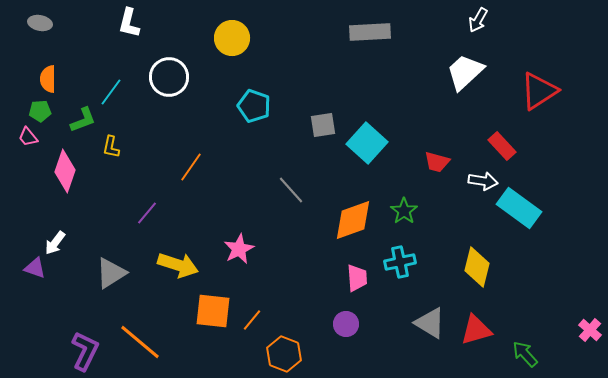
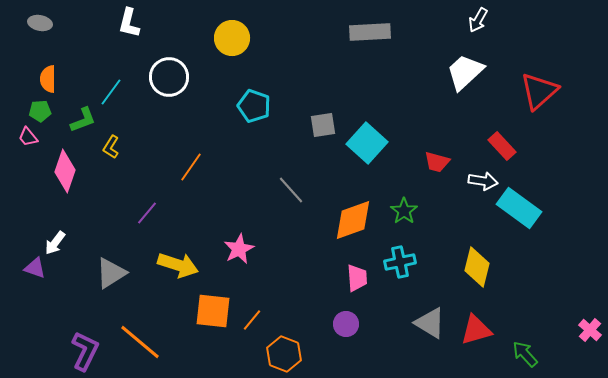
red triangle at (539, 91): rotated 9 degrees counterclockwise
yellow L-shape at (111, 147): rotated 20 degrees clockwise
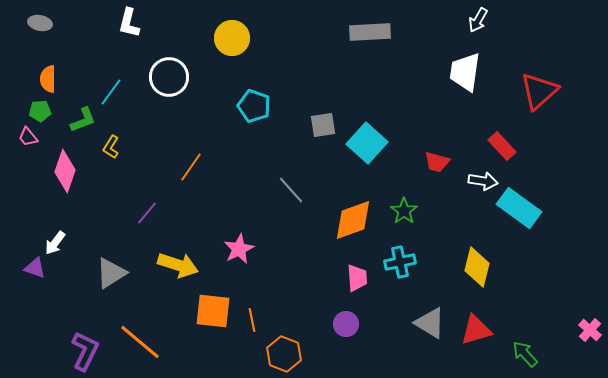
white trapezoid at (465, 72): rotated 39 degrees counterclockwise
orange line at (252, 320): rotated 50 degrees counterclockwise
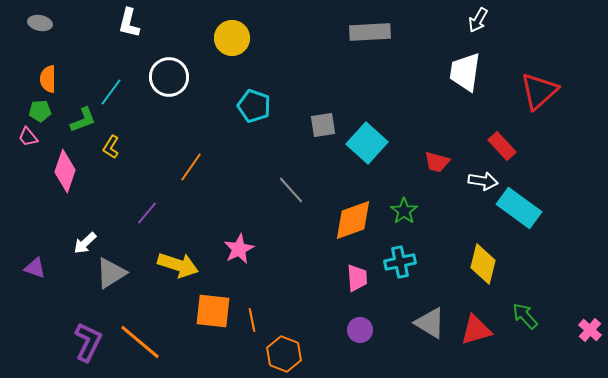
white arrow at (55, 243): moved 30 px right; rotated 10 degrees clockwise
yellow diamond at (477, 267): moved 6 px right, 3 px up
purple circle at (346, 324): moved 14 px right, 6 px down
purple L-shape at (85, 351): moved 3 px right, 9 px up
green arrow at (525, 354): moved 38 px up
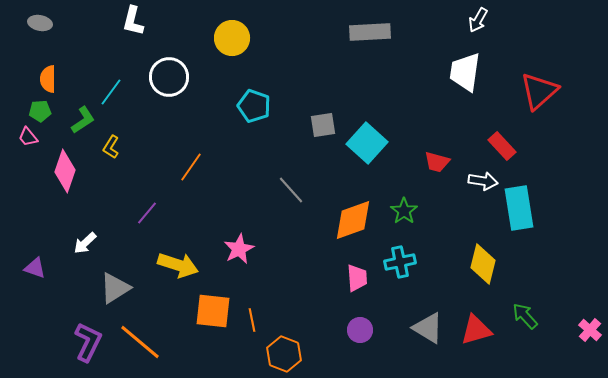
white L-shape at (129, 23): moved 4 px right, 2 px up
green L-shape at (83, 120): rotated 12 degrees counterclockwise
cyan rectangle at (519, 208): rotated 45 degrees clockwise
gray triangle at (111, 273): moved 4 px right, 15 px down
gray triangle at (430, 323): moved 2 px left, 5 px down
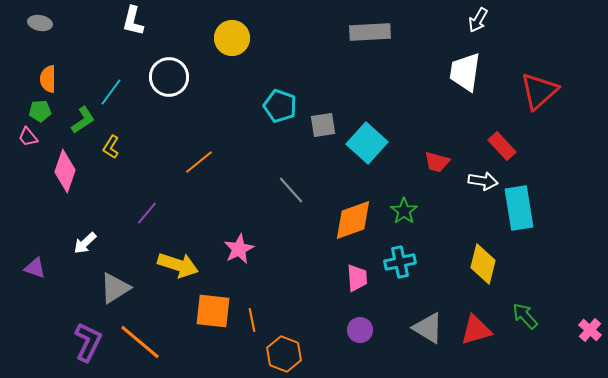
cyan pentagon at (254, 106): moved 26 px right
orange line at (191, 167): moved 8 px right, 5 px up; rotated 16 degrees clockwise
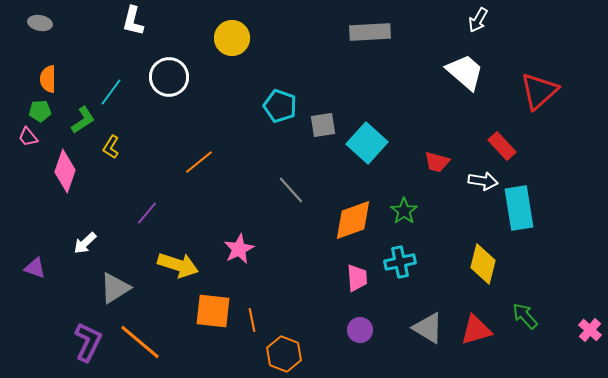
white trapezoid at (465, 72): rotated 123 degrees clockwise
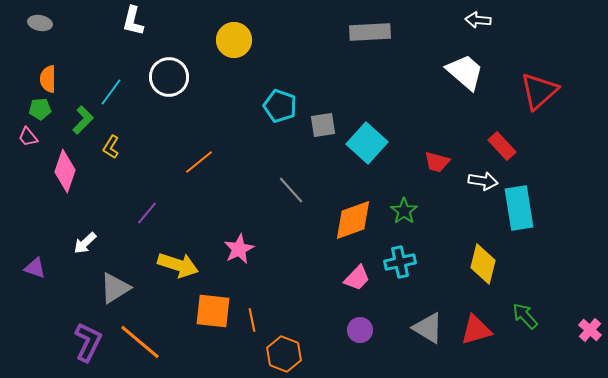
white arrow at (478, 20): rotated 65 degrees clockwise
yellow circle at (232, 38): moved 2 px right, 2 px down
green pentagon at (40, 111): moved 2 px up
green L-shape at (83, 120): rotated 12 degrees counterclockwise
pink trapezoid at (357, 278): rotated 48 degrees clockwise
